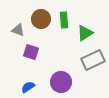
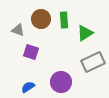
gray rectangle: moved 2 px down
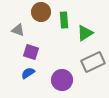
brown circle: moved 7 px up
purple circle: moved 1 px right, 2 px up
blue semicircle: moved 14 px up
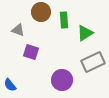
blue semicircle: moved 18 px left, 12 px down; rotated 96 degrees counterclockwise
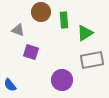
gray rectangle: moved 1 px left, 2 px up; rotated 15 degrees clockwise
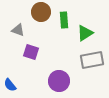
purple circle: moved 3 px left, 1 px down
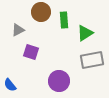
gray triangle: rotated 48 degrees counterclockwise
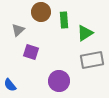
gray triangle: rotated 16 degrees counterclockwise
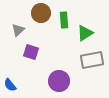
brown circle: moved 1 px down
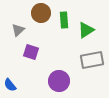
green triangle: moved 1 px right, 3 px up
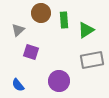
blue semicircle: moved 8 px right
